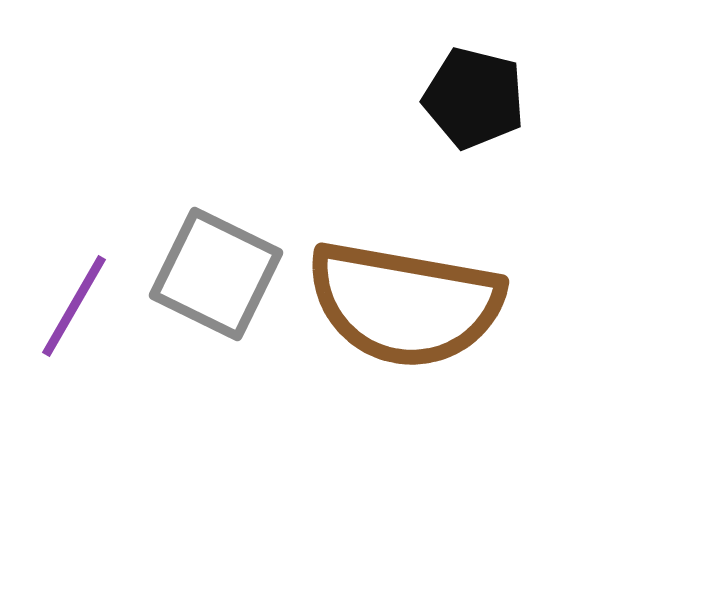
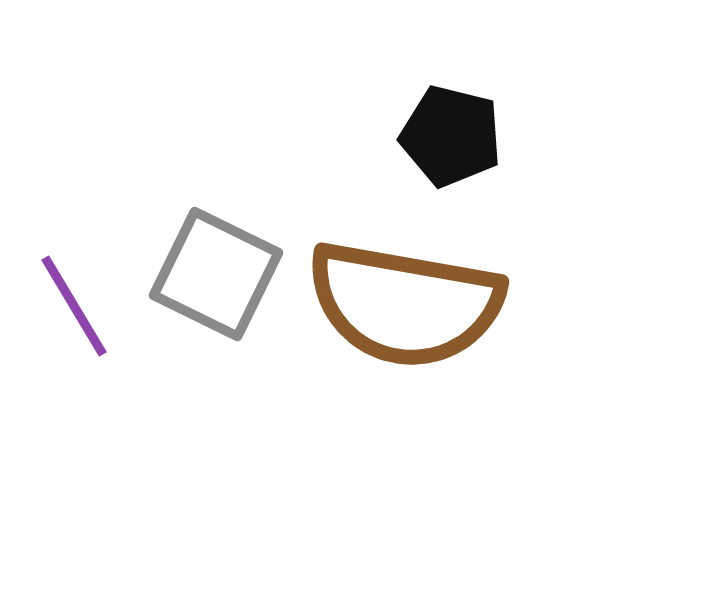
black pentagon: moved 23 px left, 38 px down
purple line: rotated 61 degrees counterclockwise
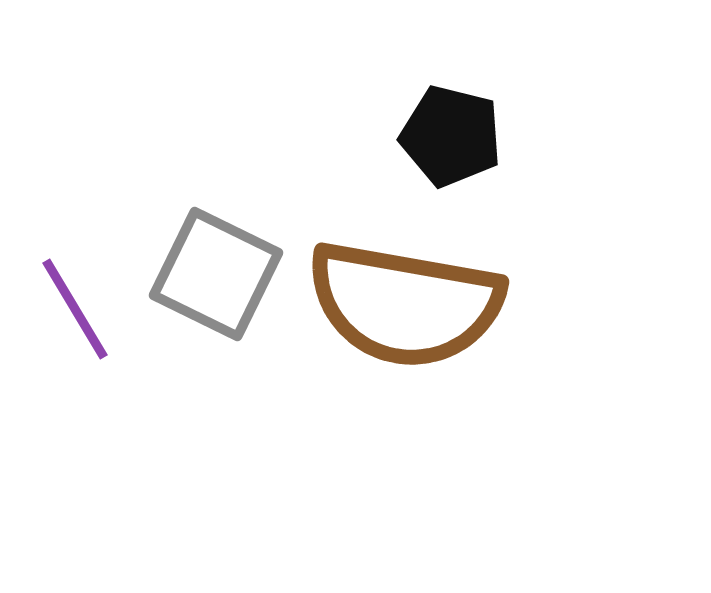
purple line: moved 1 px right, 3 px down
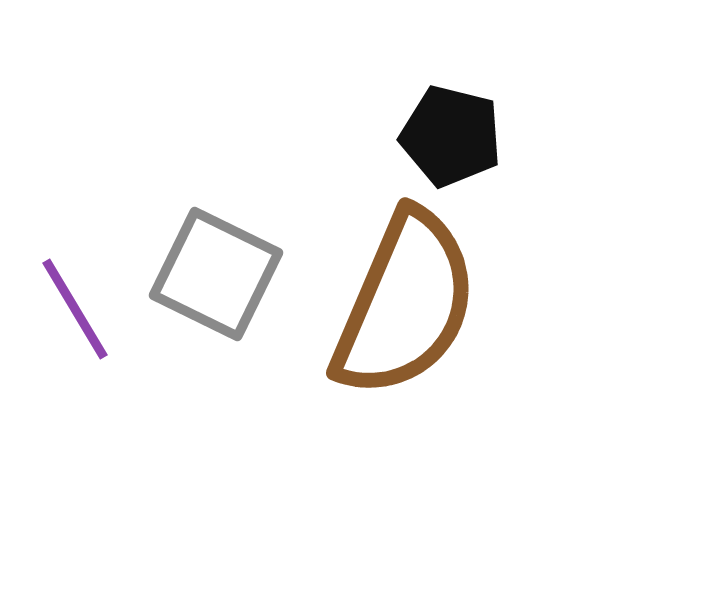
brown semicircle: rotated 77 degrees counterclockwise
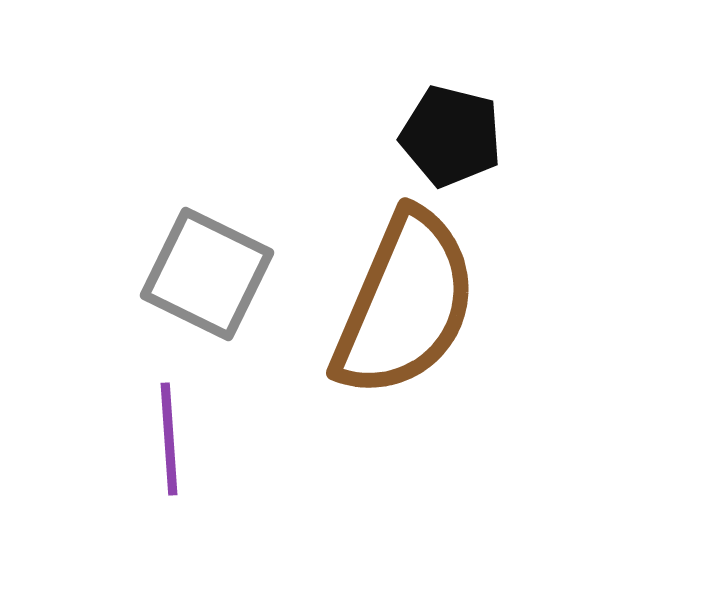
gray square: moved 9 px left
purple line: moved 94 px right, 130 px down; rotated 27 degrees clockwise
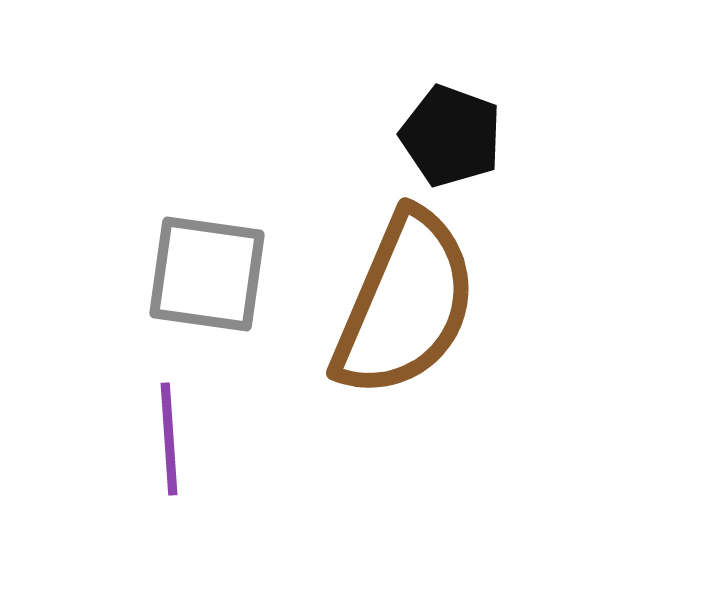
black pentagon: rotated 6 degrees clockwise
gray square: rotated 18 degrees counterclockwise
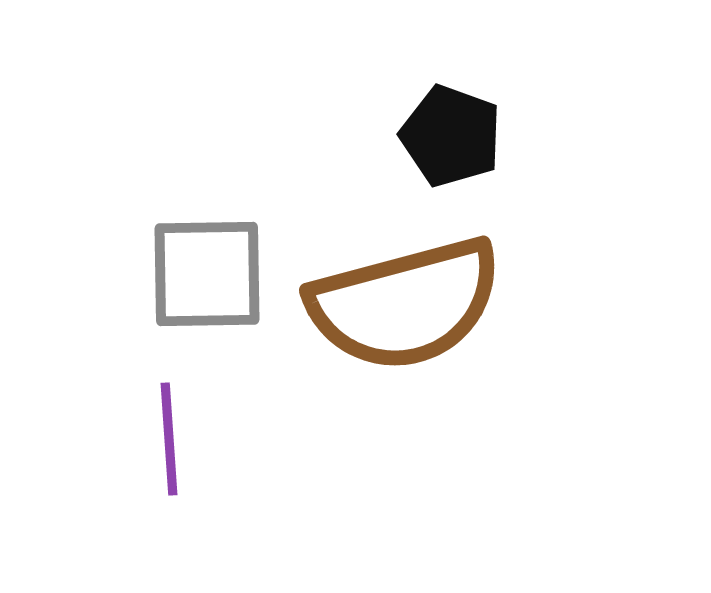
gray square: rotated 9 degrees counterclockwise
brown semicircle: rotated 52 degrees clockwise
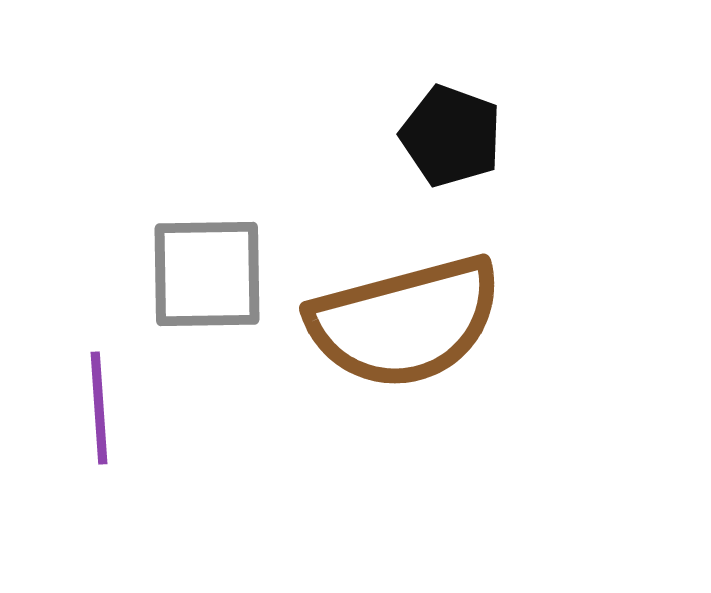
brown semicircle: moved 18 px down
purple line: moved 70 px left, 31 px up
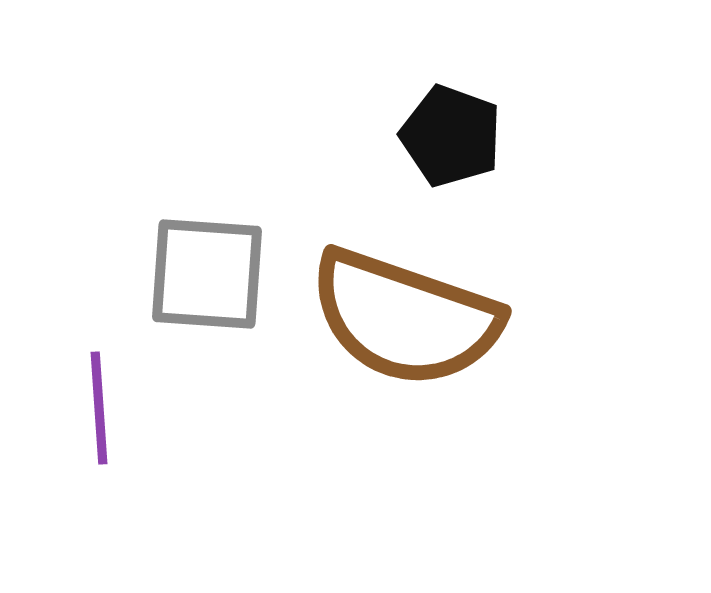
gray square: rotated 5 degrees clockwise
brown semicircle: moved 4 px up; rotated 34 degrees clockwise
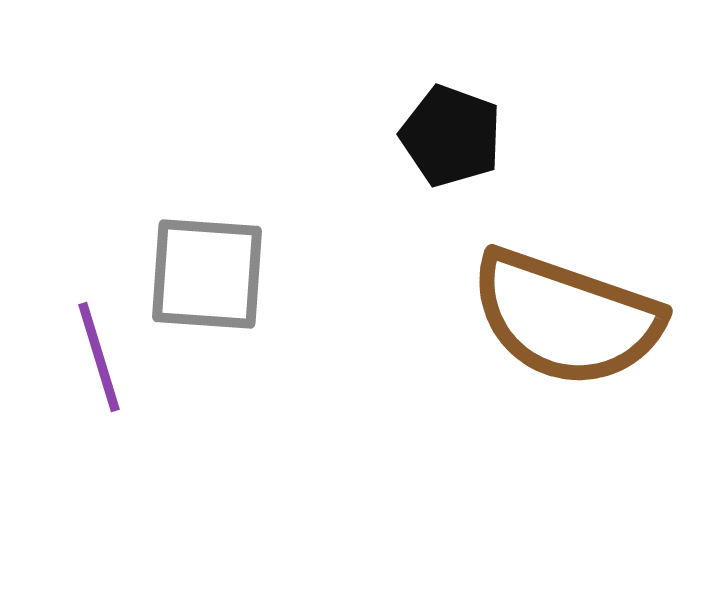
brown semicircle: moved 161 px right
purple line: moved 51 px up; rotated 13 degrees counterclockwise
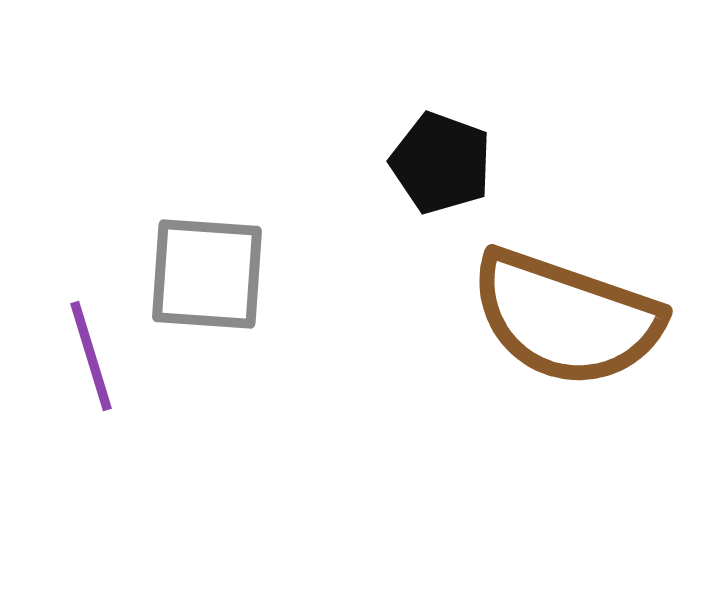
black pentagon: moved 10 px left, 27 px down
purple line: moved 8 px left, 1 px up
